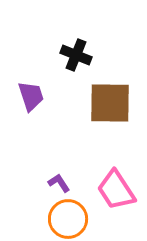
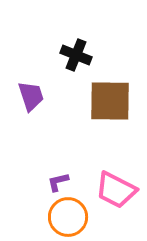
brown square: moved 2 px up
purple L-shape: moved 1 px left, 1 px up; rotated 70 degrees counterclockwise
pink trapezoid: rotated 30 degrees counterclockwise
orange circle: moved 2 px up
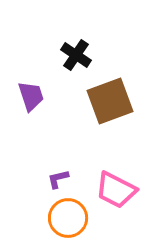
black cross: rotated 12 degrees clockwise
brown square: rotated 21 degrees counterclockwise
purple L-shape: moved 3 px up
orange circle: moved 1 px down
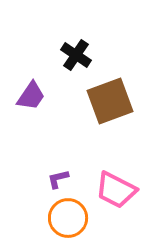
purple trapezoid: rotated 52 degrees clockwise
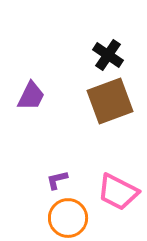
black cross: moved 32 px right
purple trapezoid: rotated 8 degrees counterclockwise
purple L-shape: moved 1 px left, 1 px down
pink trapezoid: moved 2 px right, 2 px down
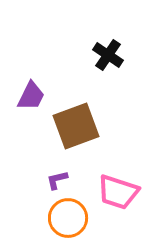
brown square: moved 34 px left, 25 px down
pink trapezoid: rotated 9 degrees counterclockwise
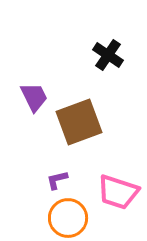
purple trapezoid: moved 3 px right, 1 px down; rotated 52 degrees counterclockwise
brown square: moved 3 px right, 4 px up
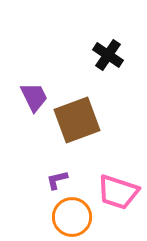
brown square: moved 2 px left, 2 px up
orange circle: moved 4 px right, 1 px up
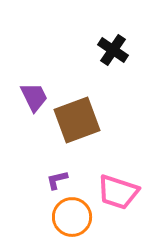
black cross: moved 5 px right, 5 px up
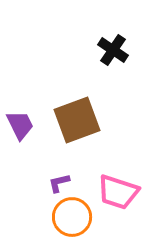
purple trapezoid: moved 14 px left, 28 px down
purple L-shape: moved 2 px right, 3 px down
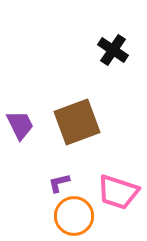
brown square: moved 2 px down
orange circle: moved 2 px right, 1 px up
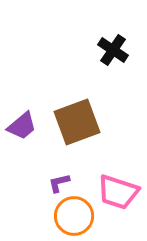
purple trapezoid: moved 2 px right, 1 px down; rotated 76 degrees clockwise
